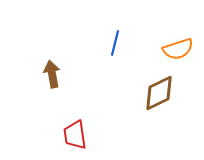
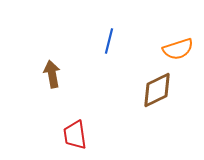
blue line: moved 6 px left, 2 px up
brown diamond: moved 2 px left, 3 px up
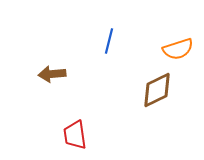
brown arrow: rotated 84 degrees counterclockwise
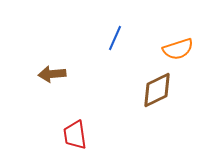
blue line: moved 6 px right, 3 px up; rotated 10 degrees clockwise
